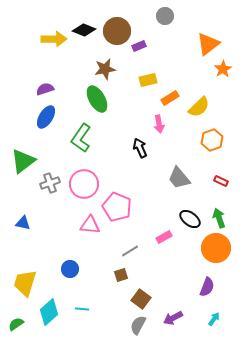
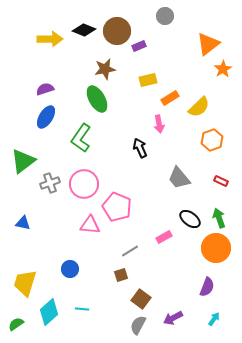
yellow arrow at (54, 39): moved 4 px left
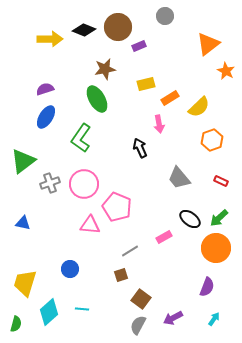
brown circle at (117, 31): moved 1 px right, 4 px up
orange star at (223, 69): moved 3 px right, 2 px down; rotated 12 degrees counterclockwise
yellow rectangle at (148, 80): moved 2 px left, 4 px down
green arrow at (219, 218): rotated 114 degrees counterclockwise
green semicircle at (16, 324): rotated 140 degrees clockwise
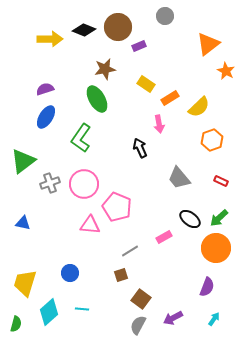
yellow rectangle at (146, 84): rotated 48 degrees clockwise
blue circle at (70, 269): moved 4 px down
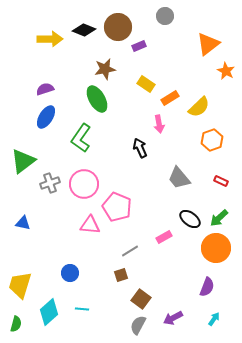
yellow trapezoid at (25, 283): moved 5 px left, 2 px down
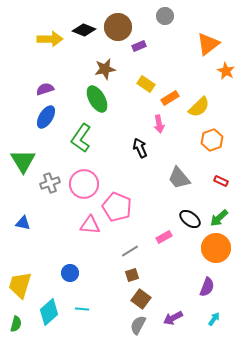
green triangle at (23, 161): rotated 24 degrees counterclockwise
brown square at (121, 275): moved 11 px right
